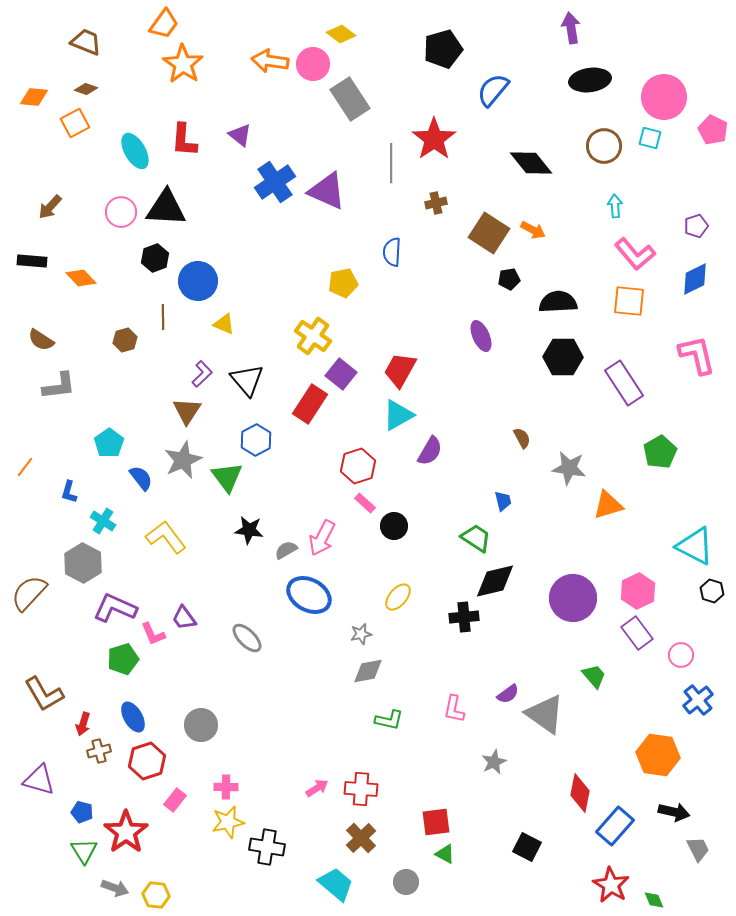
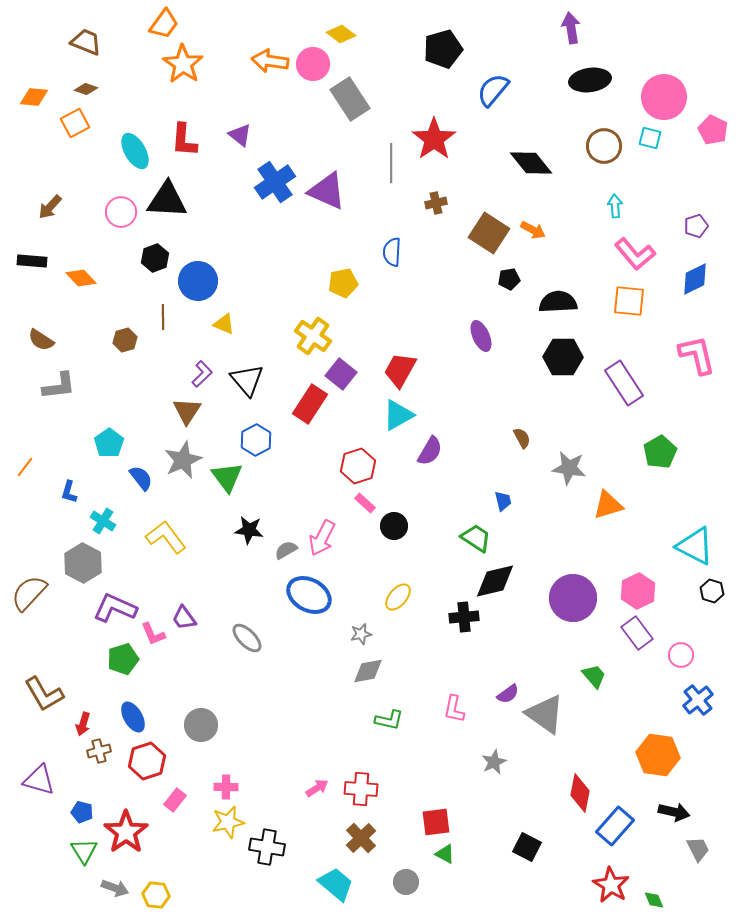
black triangle at (166, 208): moved 1 px right, 8 px up
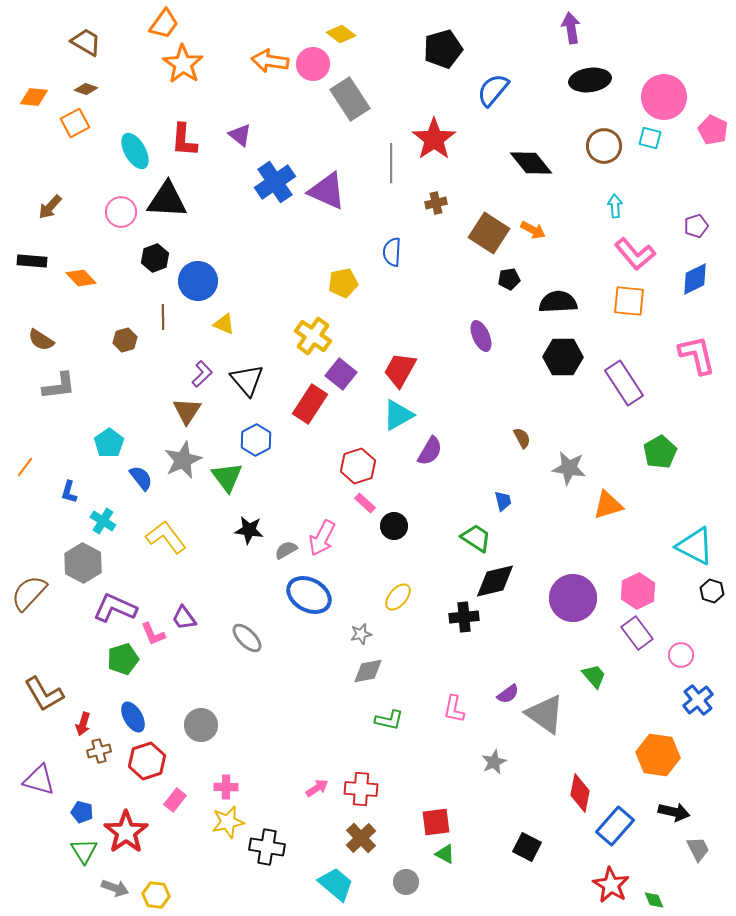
brown trapezoid at (86, 42): rotated 8 degrees clockwise
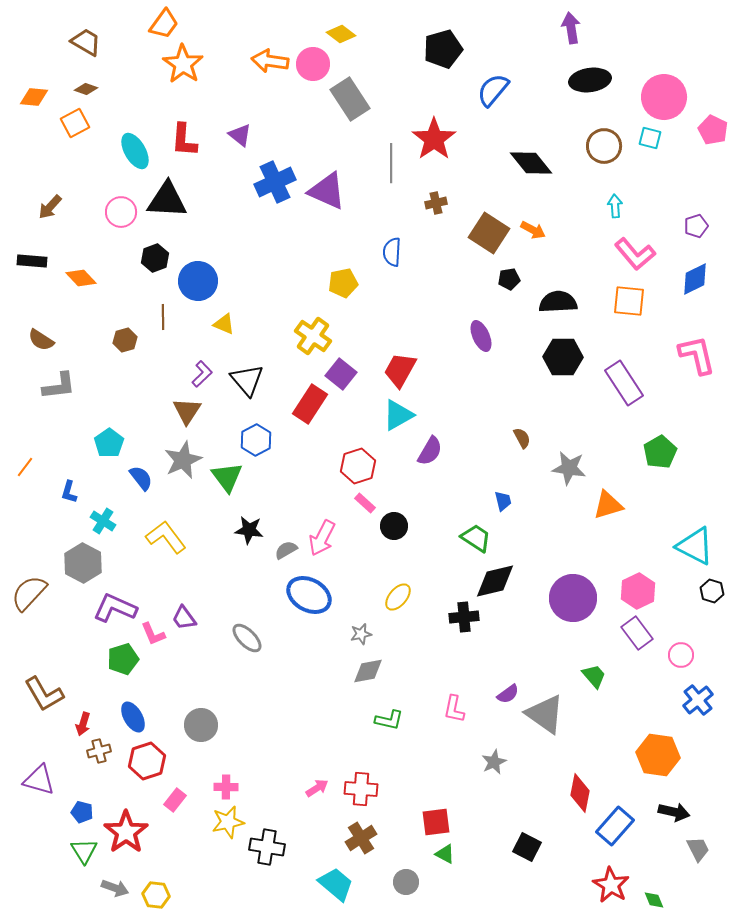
blue cross at (275, 182): rotated 9 degrees clockwise
brown cross at (361, 838): rotated 12 degrees clockwise
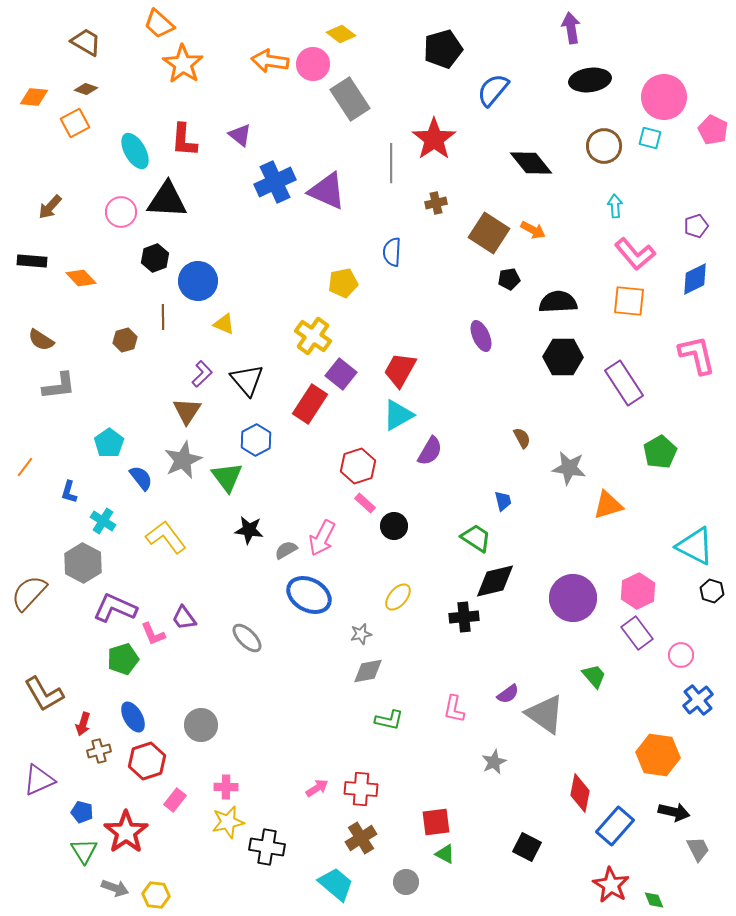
orange trapezoid at (164, 24): moved 5 px left; rotated 96 degrees clockwise
purple triangle at (39, 780): rotated 40 degrees counterclockwise
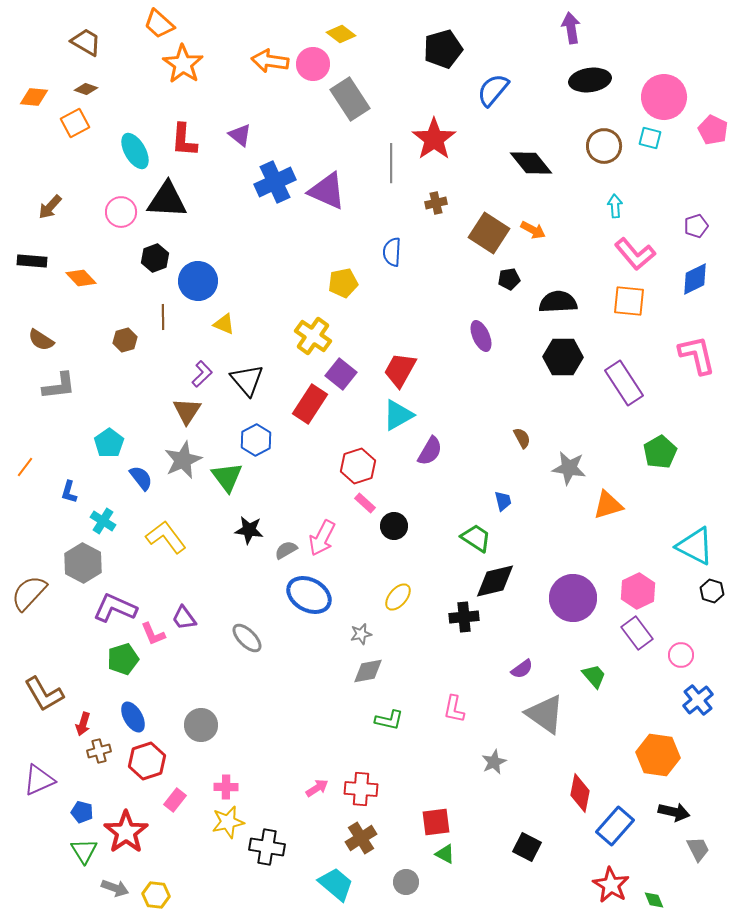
purple semicircle at (508, 694): moved 14 px right, 25 px up
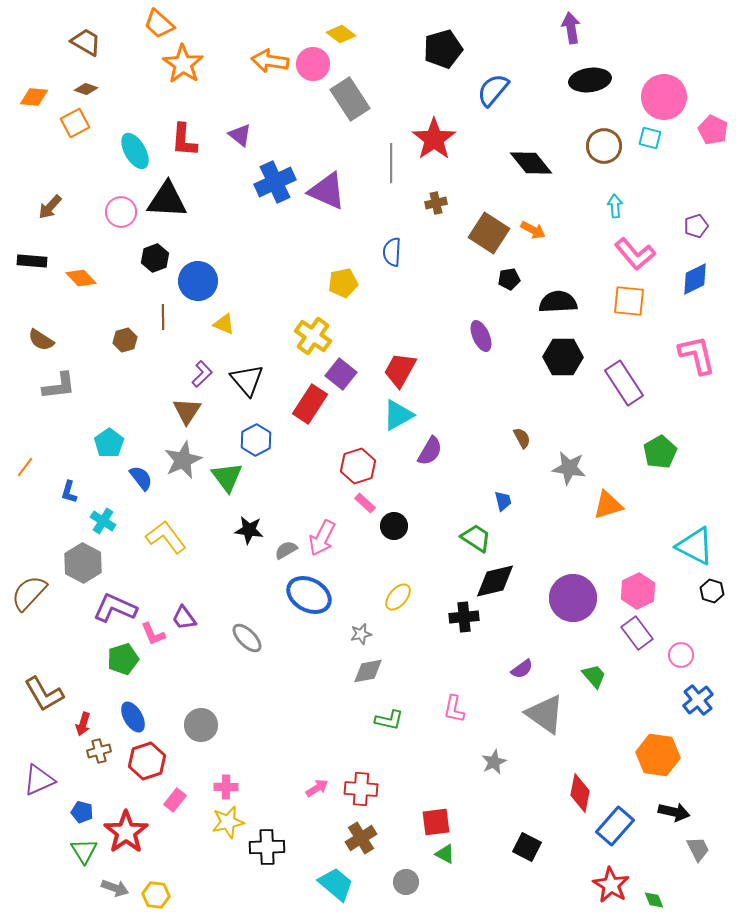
black cross at (267, 847): rotated 12 degrees counterclockwise
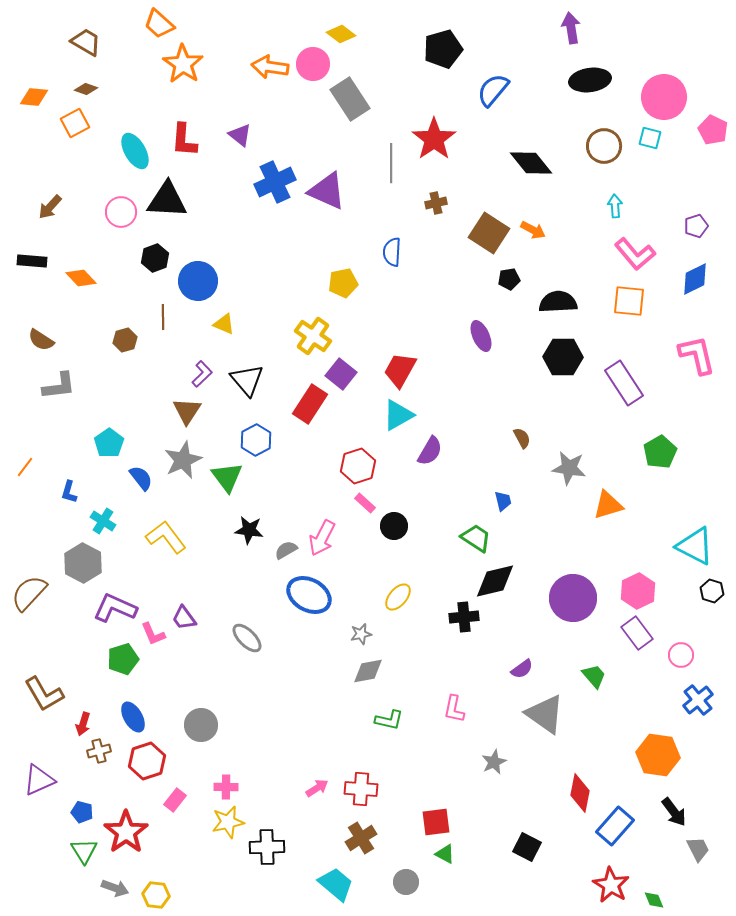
orange arrow at (270, 61): moved 6 px down
black arrow at (674, 812): rotated 40 degrees clockwise
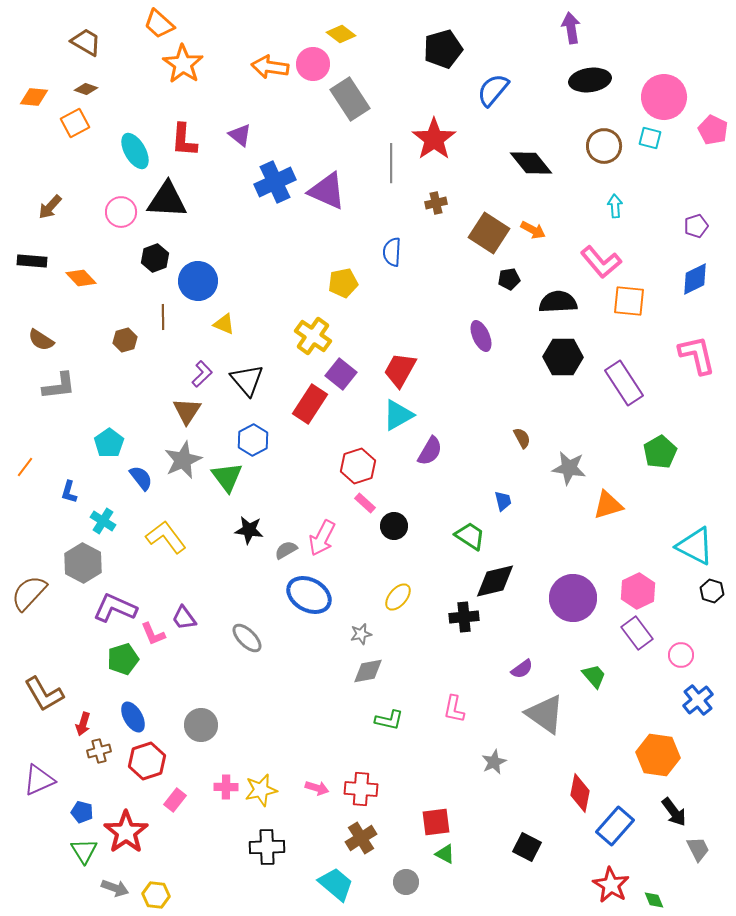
pink L-shape at (635, 254): moved 34 px left, 8 px down
blue hexagon at (256, 440): moved 3 px left
green trapezoid at (476, 538): moved 6 px left, 2 px up
pink arrow at (317, 788): rotated 50 degrees clockwise
yellow star at (228, 822): moved 33 px right, 32 px up
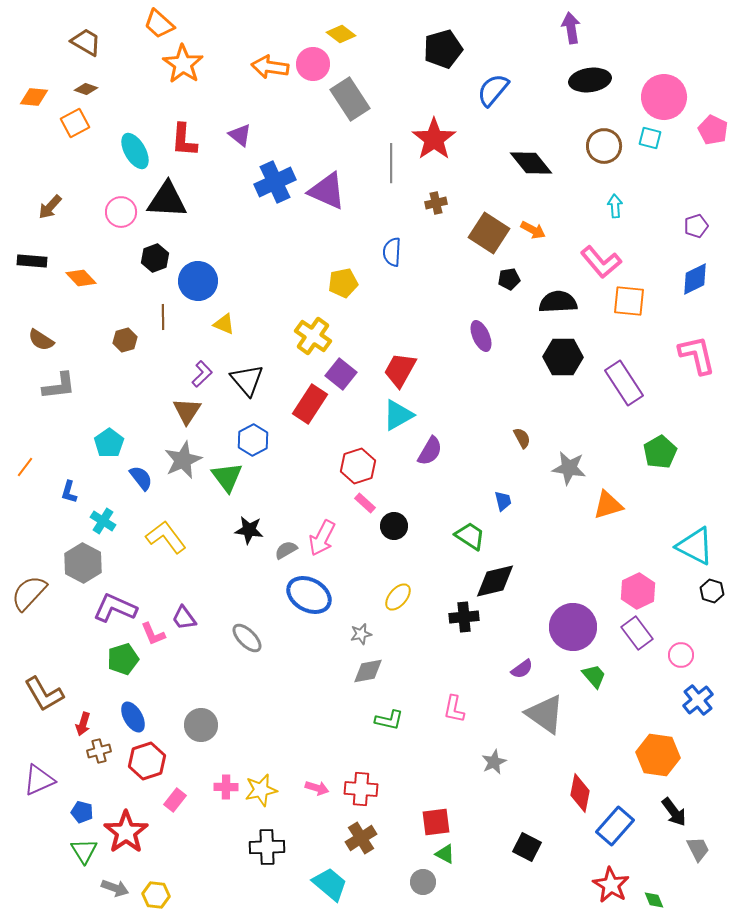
purple circle at (573, 598): moved 29 px down
gray circle at (406, 882): moved 17 px right
cyan trapezoid at (336, 884): moved 6 px left
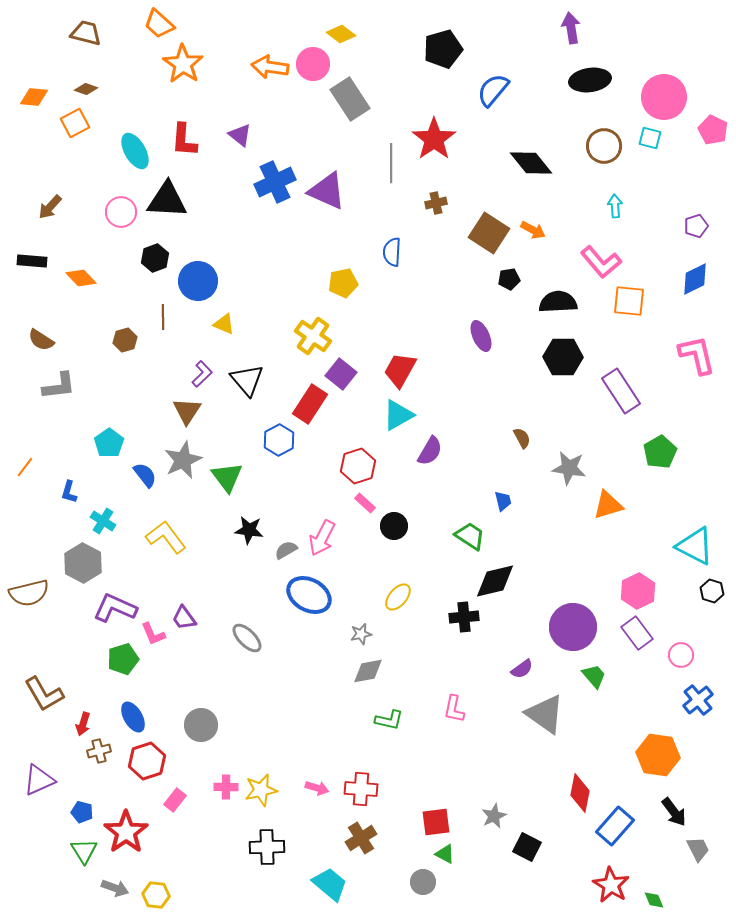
brown trapezoid at (86, 42): moved 9 px up; rotated 16 degrees counterclockwise
purple rectangle at (624, 383): moved 3 px left, 8 px down
blue hexagon at (253, 440): moved 26 px right
blue semicircle at (141, 478): moved 4 px right, 3 px up
brown semicircle at (29, 593): rotated 147 degrees counterclockwise
gray star at (494, 762): moved 54 px down
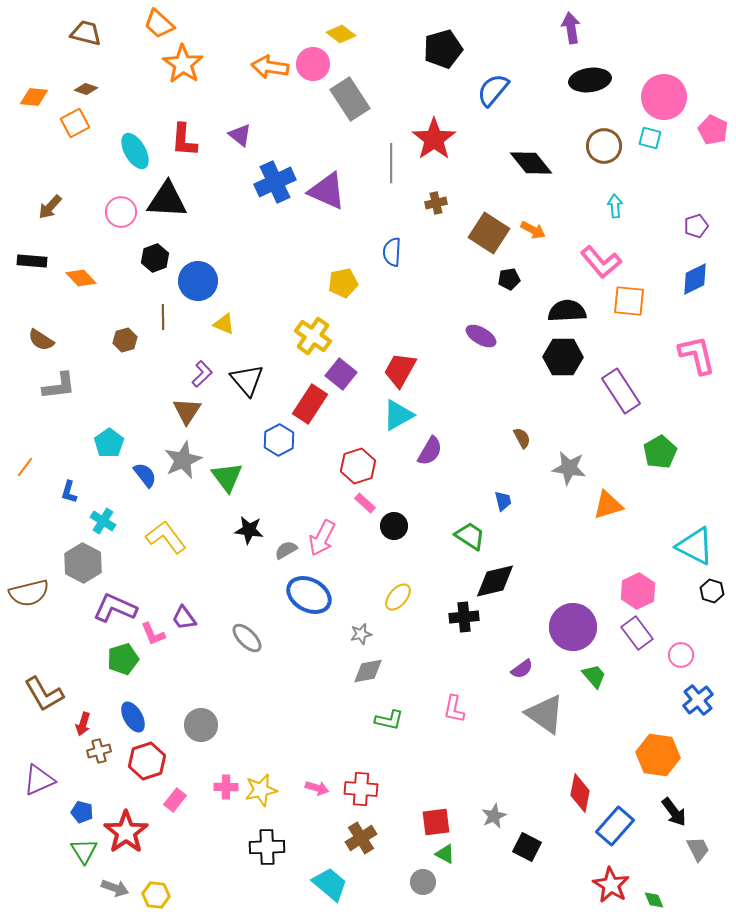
black semicircle at (558, 302): moved 9 px right, 9 px down
purple ellipse at (481, 336): rotated 36 degrees counterclockwise
